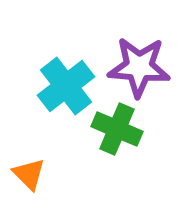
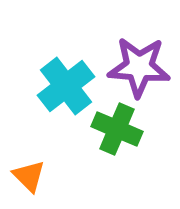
orange triangle: moved 2 px down
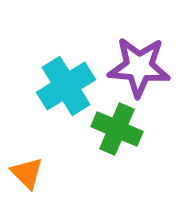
cyan cross: rotated 6 degrees clockwise
orange triangle: moved 2 px left, 3 px up
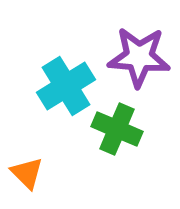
purple star: moved 10 px up
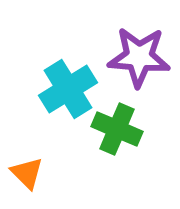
cyan cross: moved 2 px right, 3 px down
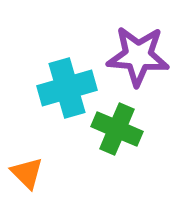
purple star: moved 1 px left, 1 px up
cyan cross: moved 1 px left, 1 px up; rotated 16 degrees clockwise
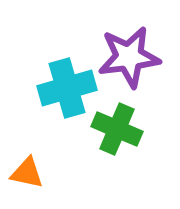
purple star: moved 9 px left, 1 px down; rotated 12 degrees counterclockwise
orange triangle: rotated 33 degrees counterclockwise
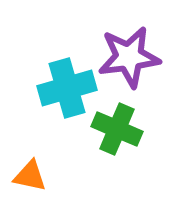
orange triangle: moved 3 px right, 3 px down
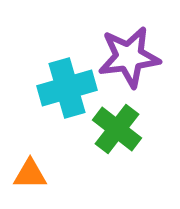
green cross: rotated 15 degrees clockwise
orange triangle: moved 2 px up; rotated 12 degrees counterclockwise
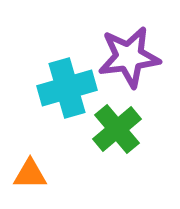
green cross: rotated 12 degrees clockwise
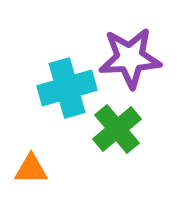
purple star: moved 1 px right, 1 px down; rotated 4 degrees clockwise
orange triangle: moved 1 px right, 5 px up
